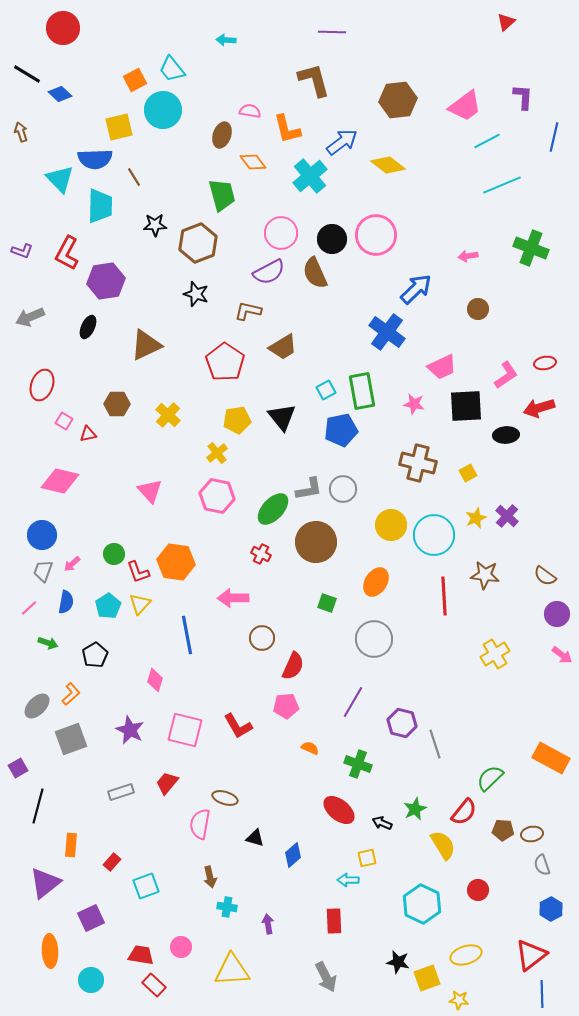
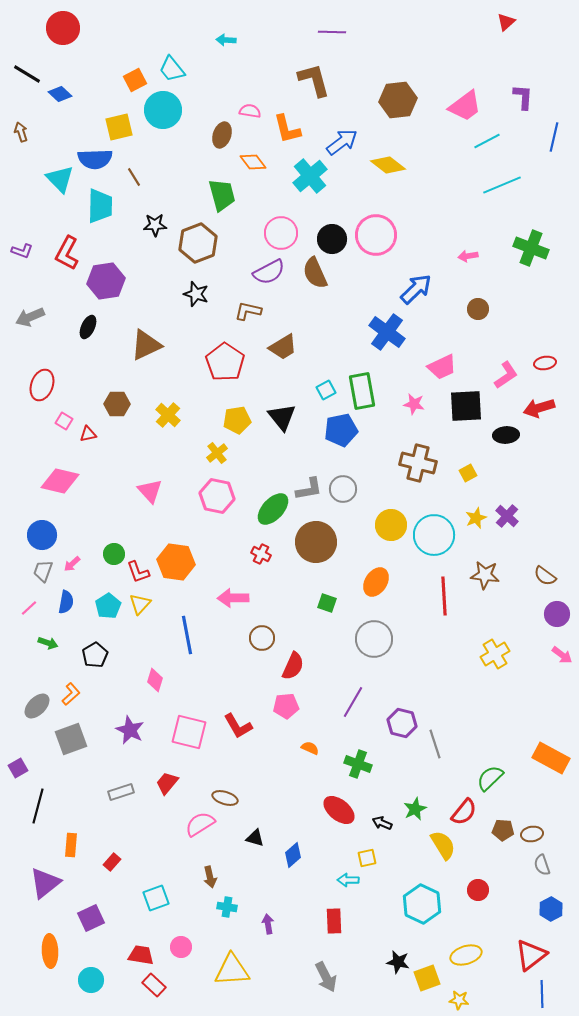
pink square at (185, 730): moved 4 px right, 2 px down
pink semicircle at (200, 824): rotated 48 degrees clockwise
cyan square at (146, 886): moved 10 px right, 12 px down
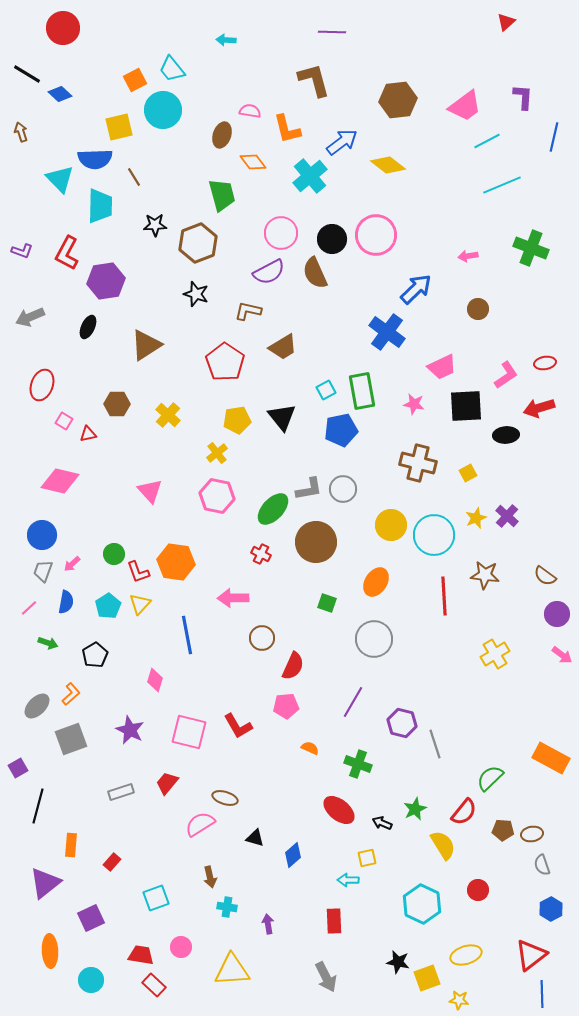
brown triangle at (146, 345): rotated 8 degrees counterclockwise
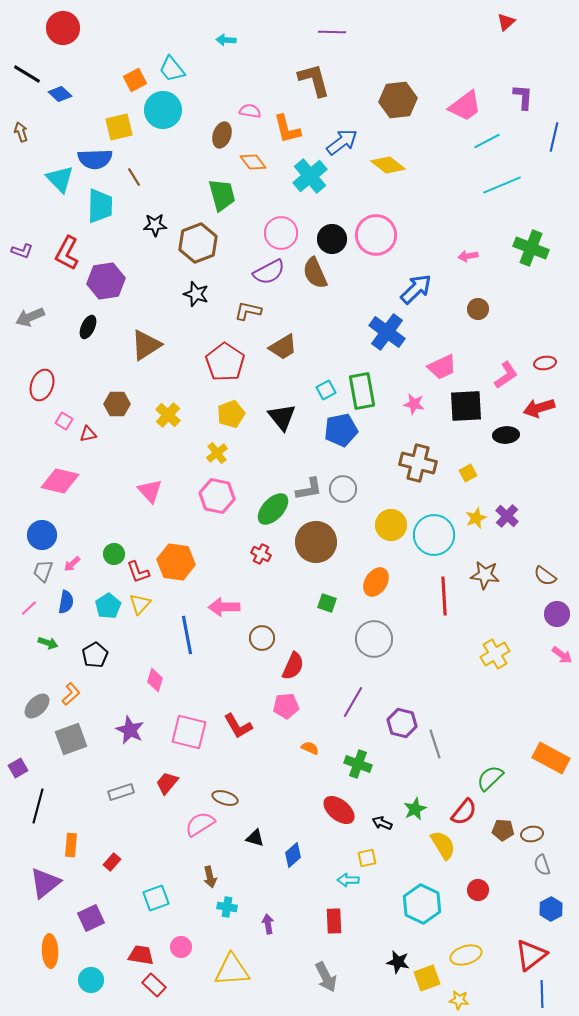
yellow pentagon at (237, 420): moved 6 px left, 6 px up; rotated 12 degrees counterclockwise
pink arrow at (233, 598): moved 9 px left, 9 px down
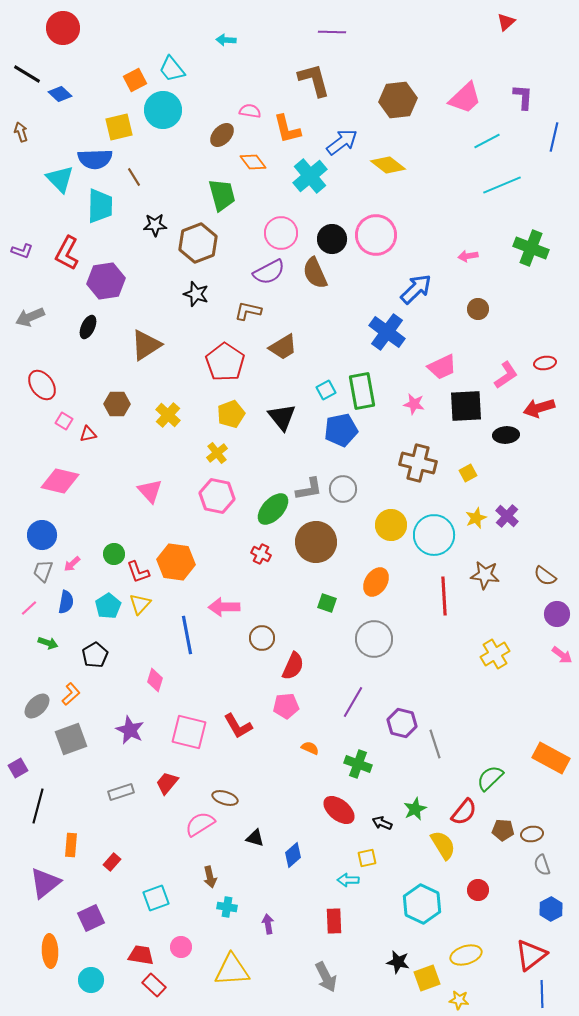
pink trapezoid at (465, 106): moved 8 px up; rotated 6 degrees counterclockwise
brown ellipse at (222, 135): rotated 25 degrees clockwise
red ellipse at (42, 385): rotated 56 degrees counterclockwise
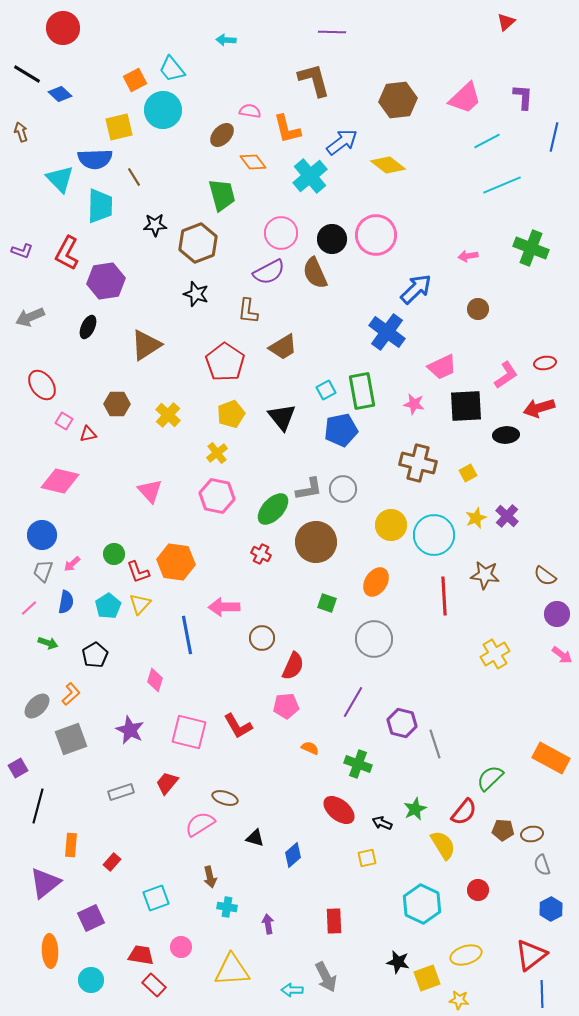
brown L-shape at (248, 311): rotated 96 degrees counterclockwise
cyan arrow at (348, 880): moved 56 px left, 110 px down
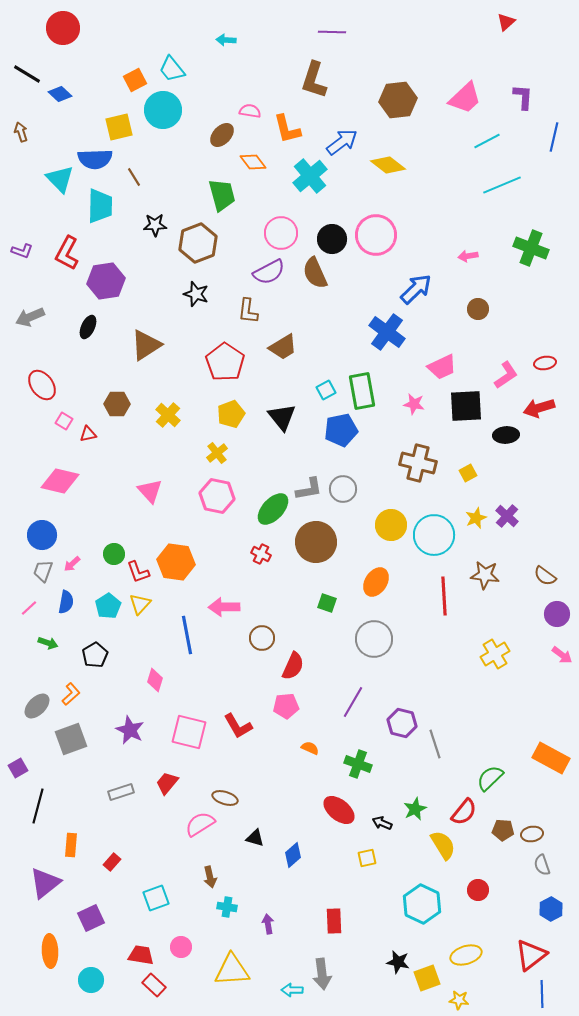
brown L-shape at (314, 80): rotated 147 degrees counterclockwise
gray arrow at (326, 977): moved 4 px left, 3 px up; rotated 20 degrees clockwise
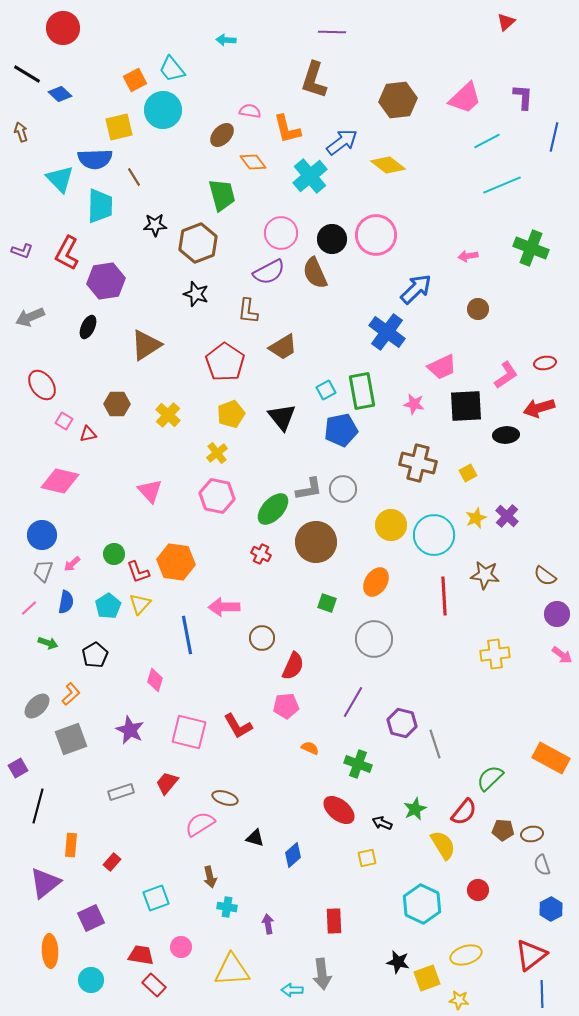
yellow cross at (495, 654): rotated 24 degrees clockwise
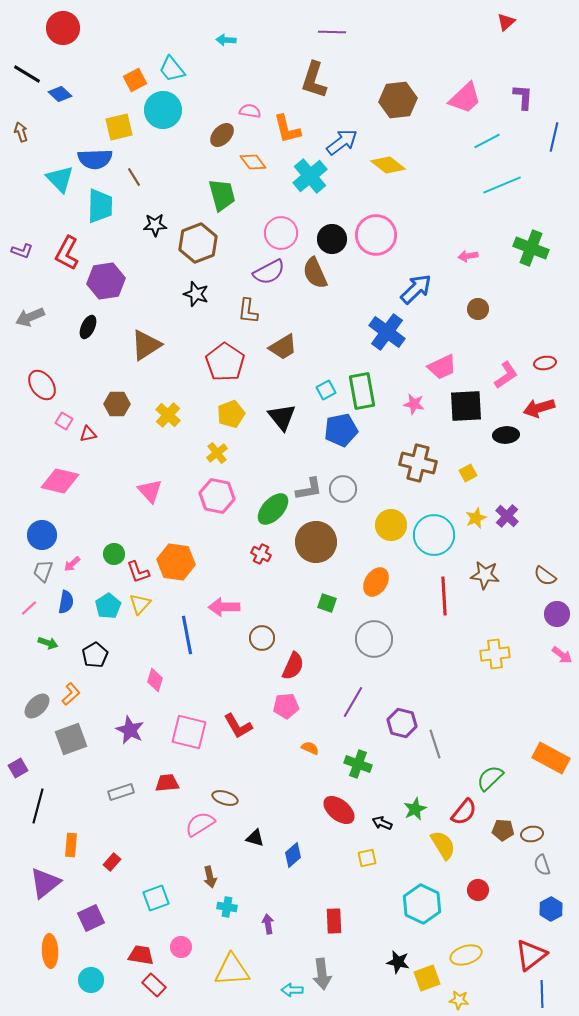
red trapezoid at (167, 783): rotated 45 degrees clockwise
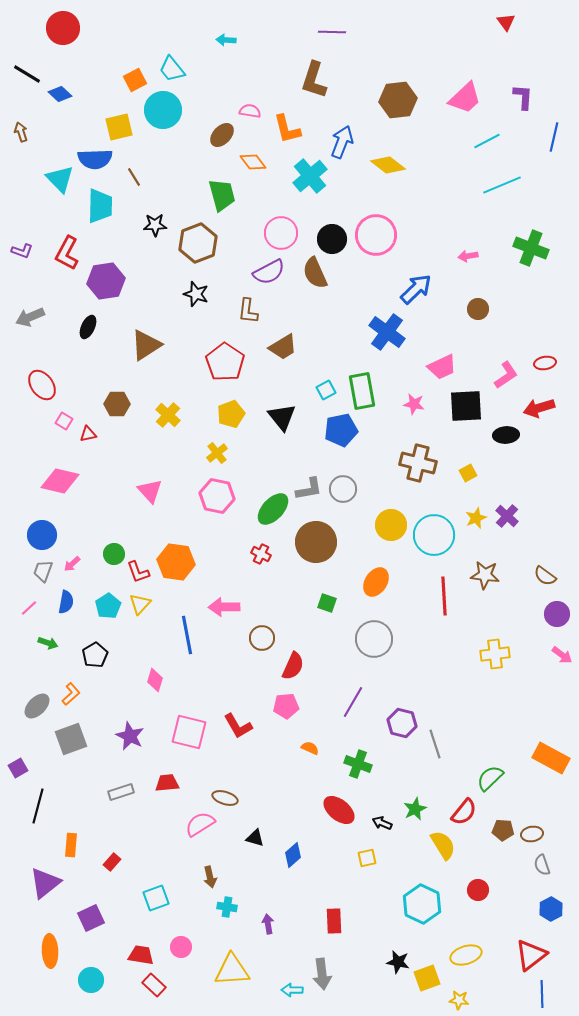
red triangle at (506, 22): rotated 24 degrees counterclockwise
blue arrow at (342, 142): rotated 32 degrees counterclockwise
purple star at (130, 730): moved 6 px down
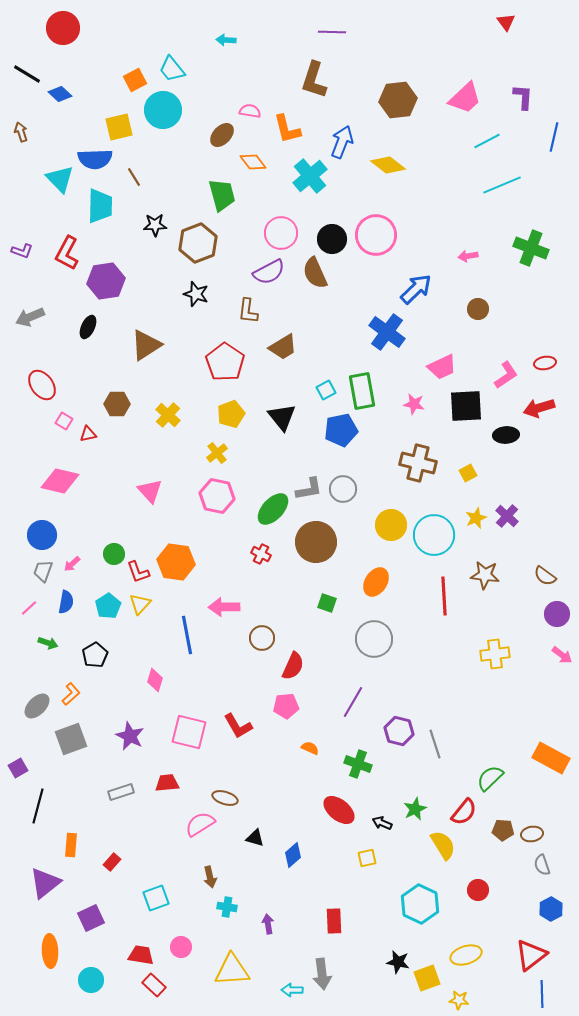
purple hexagon at (402, 723): moved 3 px left, 8 px down
cyan hexagon at (422, 904): moved 2 px left
